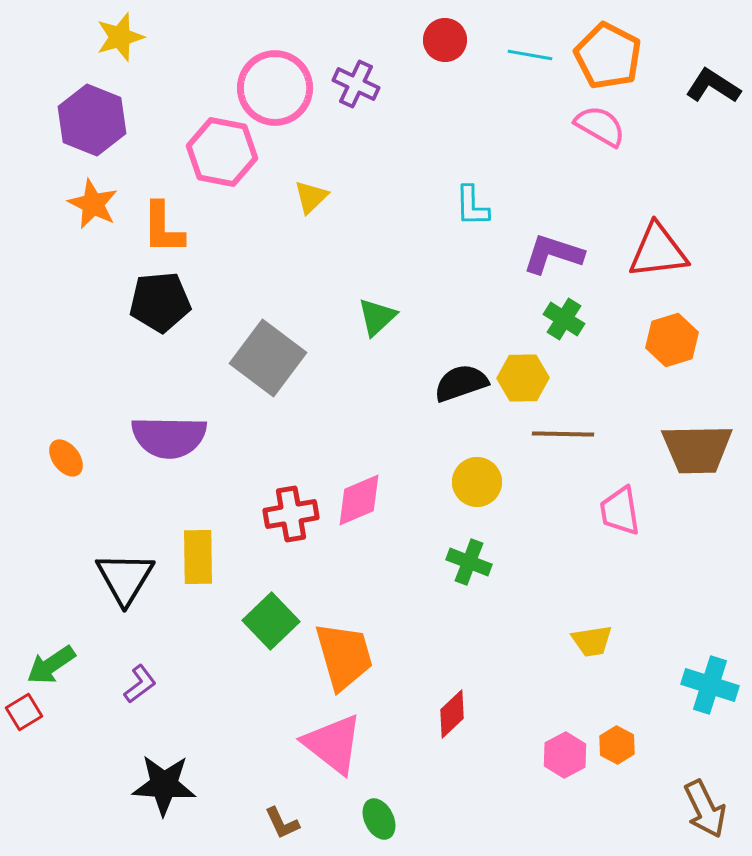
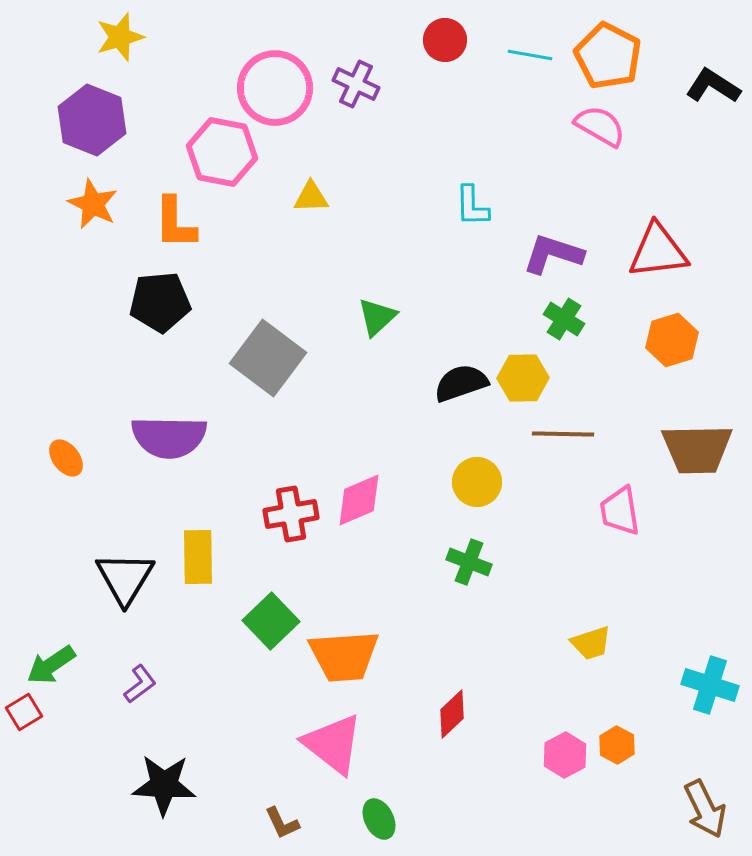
yellow triangle at (311, 197): rotated 42 degrees clockwise
orange L-shape at (163, 228): moved 12 px right, 5 px up
yellow trapezoid at (592, 641): moved 1 px left, 2 px down; rotated 9 degrees counterclockwise
orange trapezoid at (344, 656): rotated 102 degrees clockwise
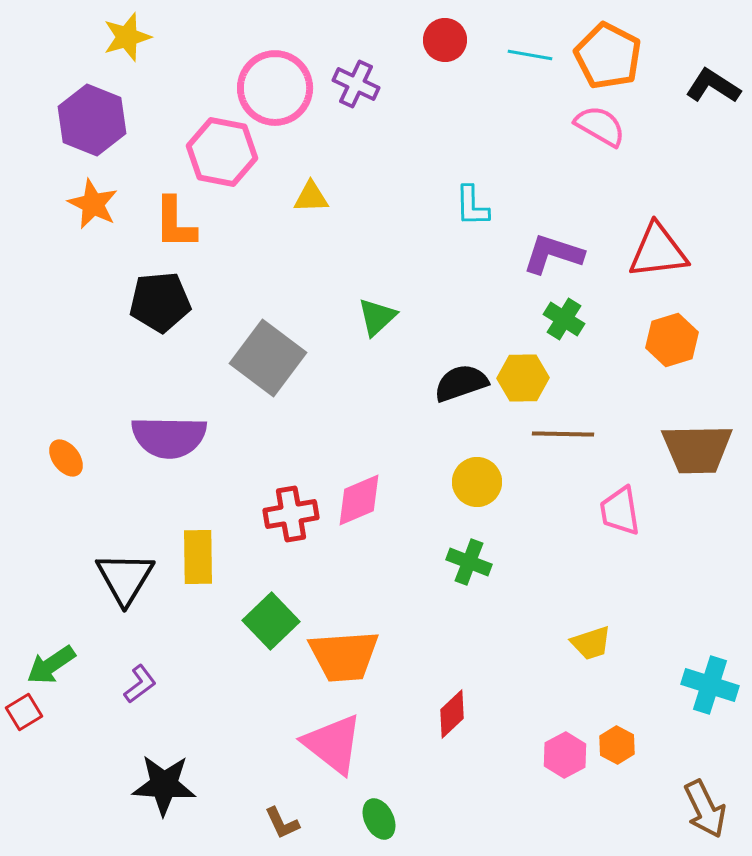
yellow star at (120, 37): moved 7 px right
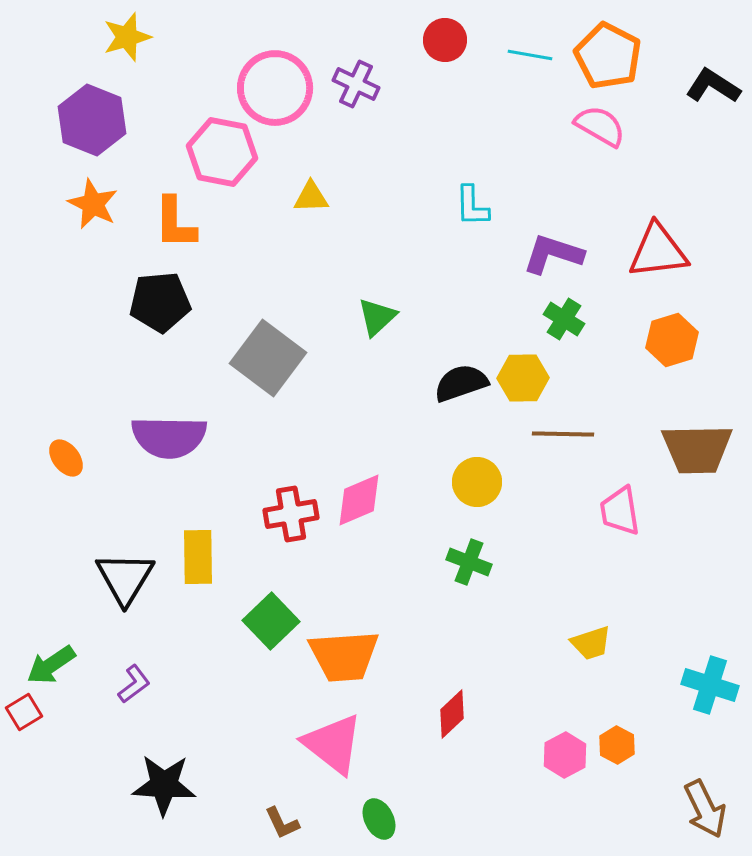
purple L-shape at (140, 684): moved 6 px left
